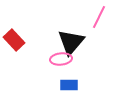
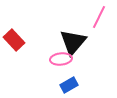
black triangle: moved 2 px right
blue rectangle: rotated 30 degrees counterclockwise
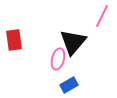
pink line: moved 3 px right, 1 px up
red rectangle: rotated 35 degrees clockwise
pink ellipse: moved 3 px left; rotated 70 degrees counterclockwise
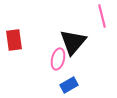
pink line: rotated 40 degrees counterclockwise
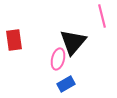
blue rectangle: moved 3 px left, 1 px up
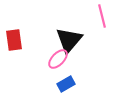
black triangle: moved 4 px left, 2 px up
pink ellipse: rotated 30 degrees clockwise
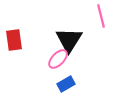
pink line: moved 1 px left
black triangle: rotated 8 degrees counterclockwise
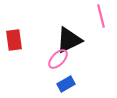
black triangle: rotated 32 degrees clockwise
